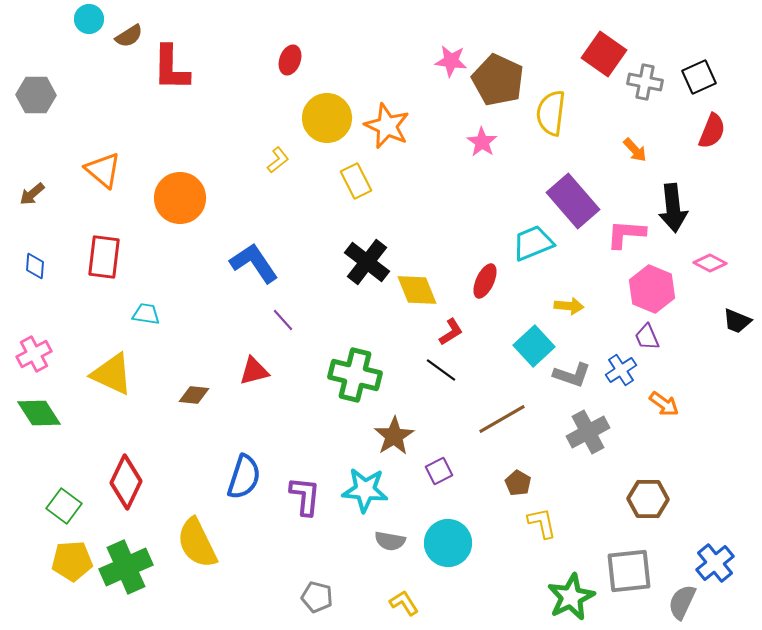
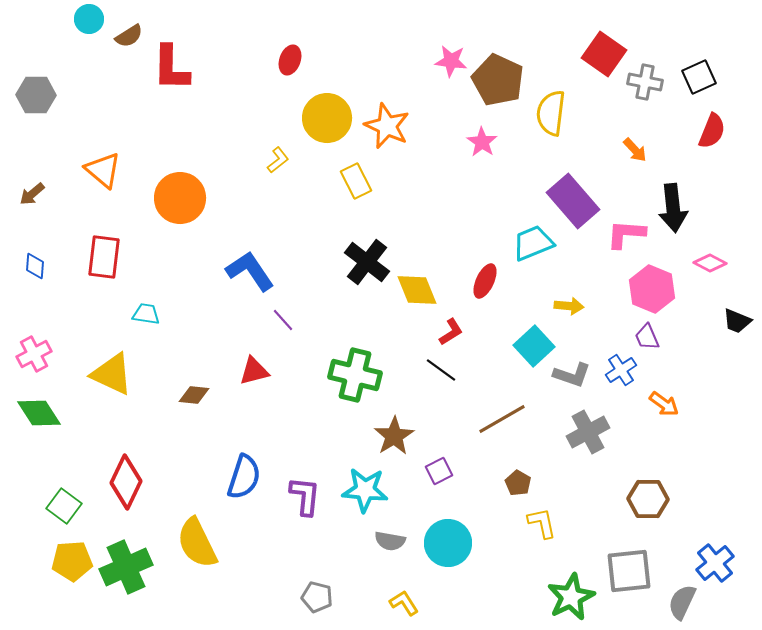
blue L-shape at (254, 263): moved 4 px left, 8 px down
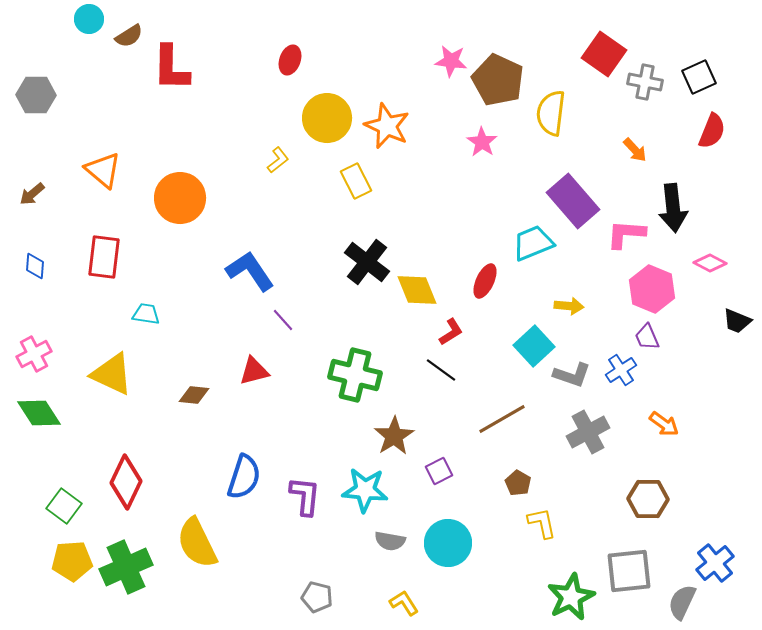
orange arrow at (664, 404): moved 20 px down
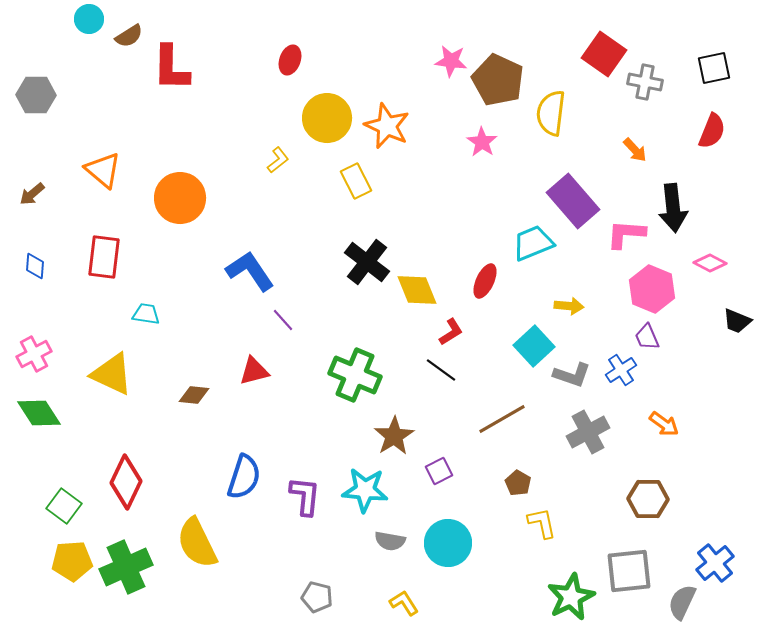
black square at (699, 77): moved 15 px right, 9 px up; rotated 12 degrees clockwise
green cross at (355, 375): rotated 9 degrees clockwise
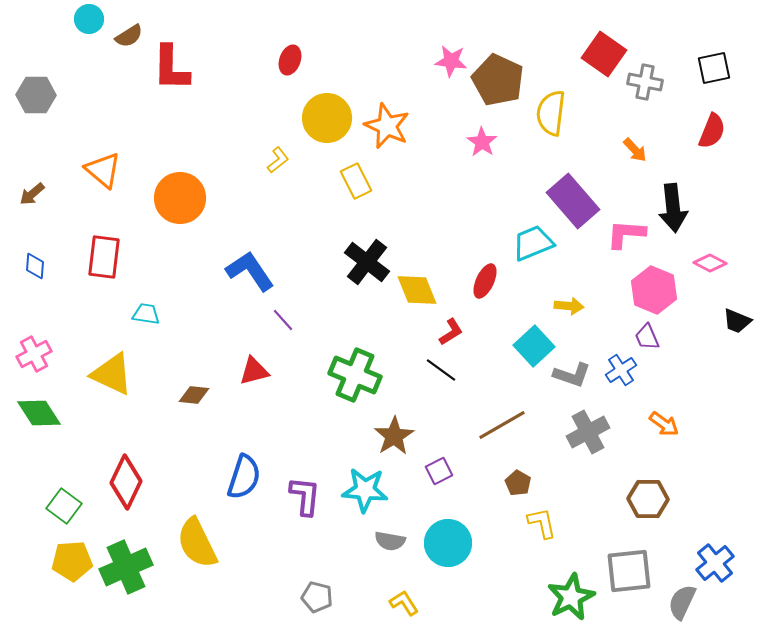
pink hexagon at (652, 289): moved 2 px right, 1 px down
brown line at (502, 419): moved 6 px down
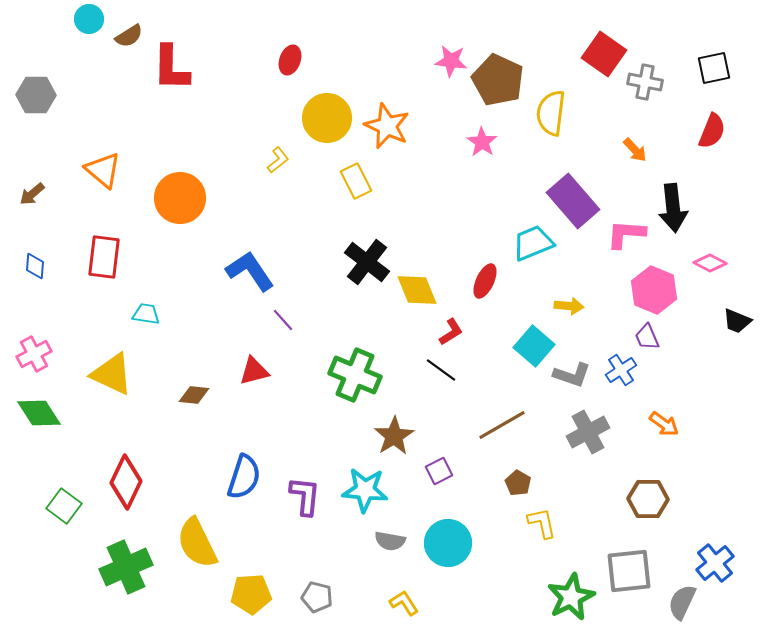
cyan square at (534, 346): rotated 6 degrees counterclockwise
yellow pentagon at (72, 561): moved 179 px right, 33 px down
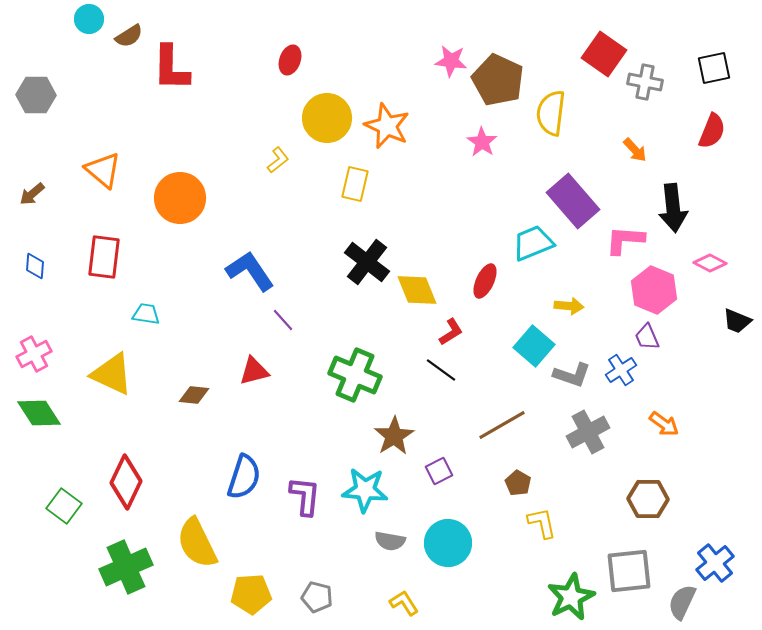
yellow rectangle at (356, 181): moved 1 px left, 3 px down; rotated 40 degrees clockwise
pink L-shape at (626, 234): moved 1 px left, 6 px down
